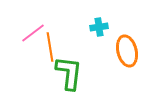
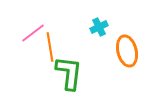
cyan cross: rotated 18 degrees counterclockwise
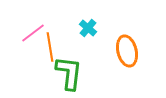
cyan cross: moved 11 px left, 1 px down; rotated 24 degrees counterclockwise
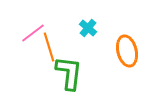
orange line: moved 1 px left; rotated 8 degrees counterclockwise
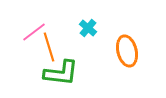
pink line: moved 1 px right, 1 px up
green L-shape: moved 8 px left; rotated 90 degrees clockwise
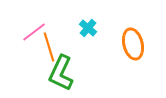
orange ellipse: moved 6 px right, 7 px up
green L-shape: rotated 108 degrees clockwise
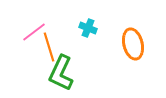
cyan cross: rotated 18 degrees counterclockwise
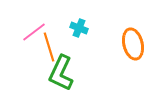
cyan cross: moved 9 px left
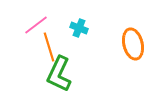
pink line: moved 2 px right, 7 px up
green L-shape: moved 2 px left, 1 px down
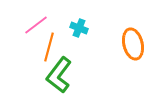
orange line: rotated 32 degrees clockwise
green L-shape: moved 1 px down; rotated 12 degrees clockwise
